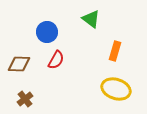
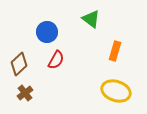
brown diamond: rotated 45 degrees counterclockwise
yellow ellipse: moved 2 px down
brown cross: moved 6 px up
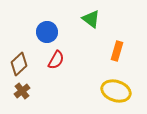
orange rectangle: moved 2 px right
brown cross: moved 3 px left, 2 px up
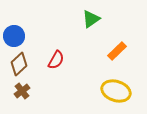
green triangle: rotated 48 degrees clockwise
blue circle: moved 33 px left, 4 px down
orange rectangle: rotated 30 degrees clockwise
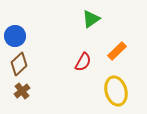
blue circle: moved 1 px right
red semicircle: moved 27 px right, 2 px down
yellow ellipse: rotated 56 degrees clockwise
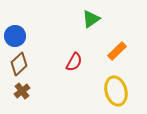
red semicircle: moved 9 px left
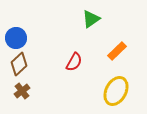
blue circle: moved 1 px right, 2 px down
yellow ellipse: rotated 44 degrees clockwise
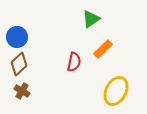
blue circle: moved 1 px right, 1 px up
orange rectangle: moved 14 px left, 2 px up
red semicircle: rotated 18 degrees counterclockwise
brown cross: rotated 21 degrees counterclockwise
